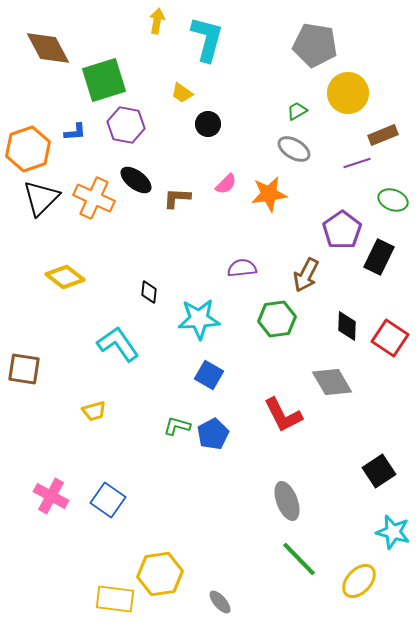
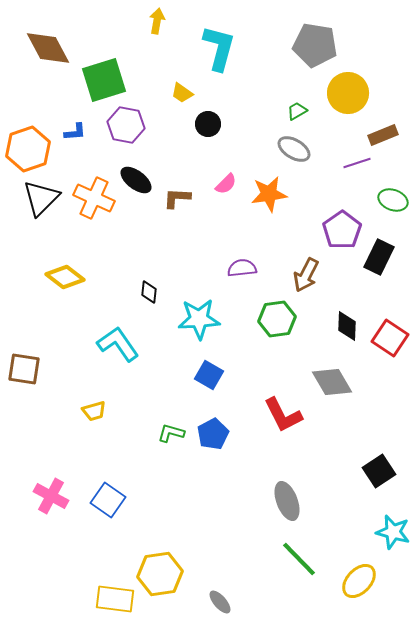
cyan L-shape at (207, 39): moved 12 px right, 9 px down
green L-shape at (177, 426): moved 6 px left, 7 px down
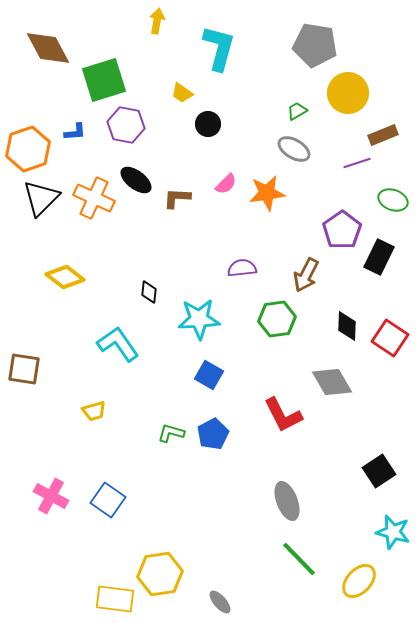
orange star at (269, 194): moved 2 px left, 1 px up
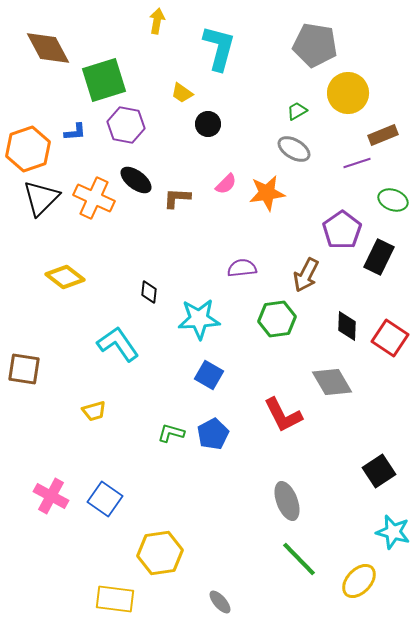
blue square at (108, 500): moved 3 px left, 1 px up
yellow hexagon at (160, 574): moved 21 px up
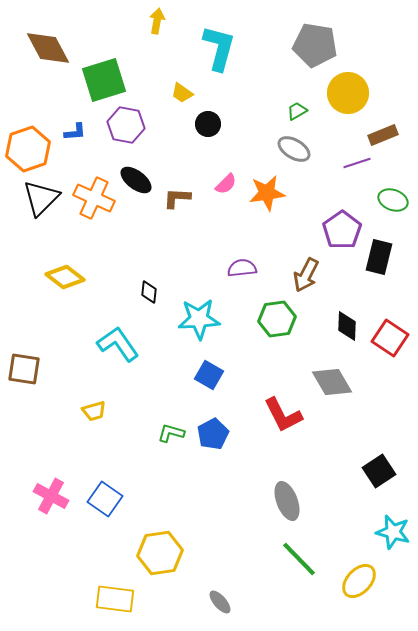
black rectangle at (379, 257): rotated 12 degrees counterclockwise
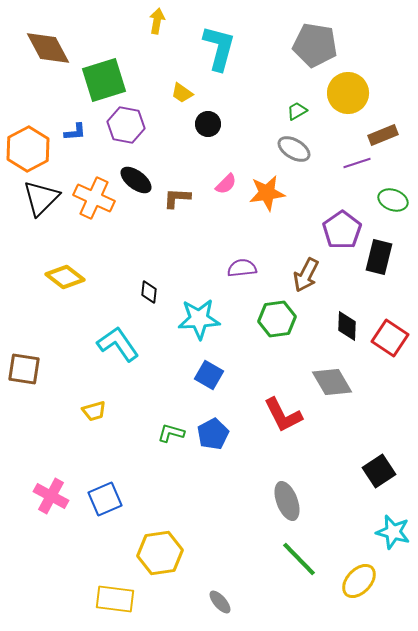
orange hexagon at (28, 149): rotated 9 degrees counterclockwise
blue square at (105, 499): rotated 32 degrees clockwise
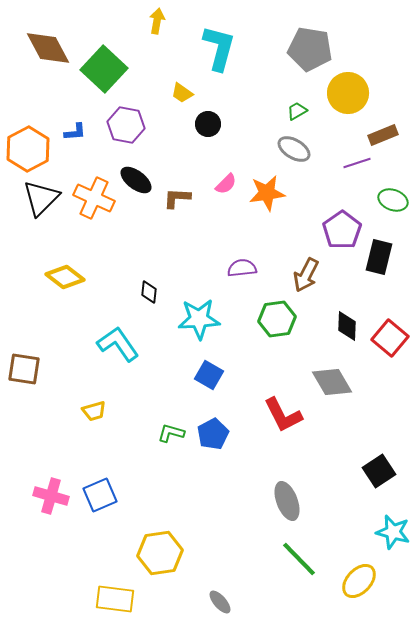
gray pentagon at (315, 45): moved 5 px left, 4 px down
green square at (104, 80): moved 11 px up; rotated 30 degrees counterclockwise
red square at (390, 338): rotated 6 degrees clockwise
pink cross at (51, 496): rotated 12 degrees counterclockwise
blue square at (105, 499): moved 5 px left, 4 px up
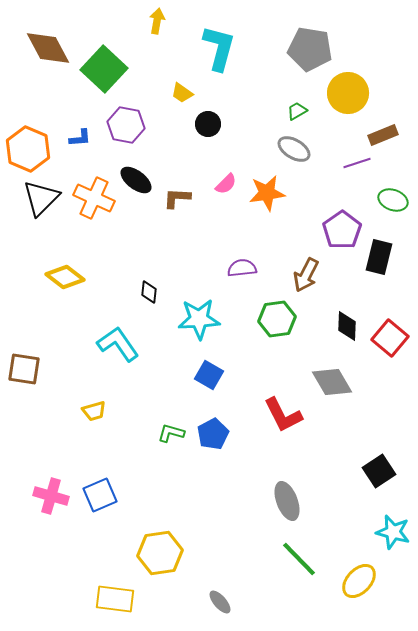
blue L-shape at (75, 132): moved 5 px right, 6 px down
orange hexagon at (28, 149): rotated 9 degrees counterclockwise
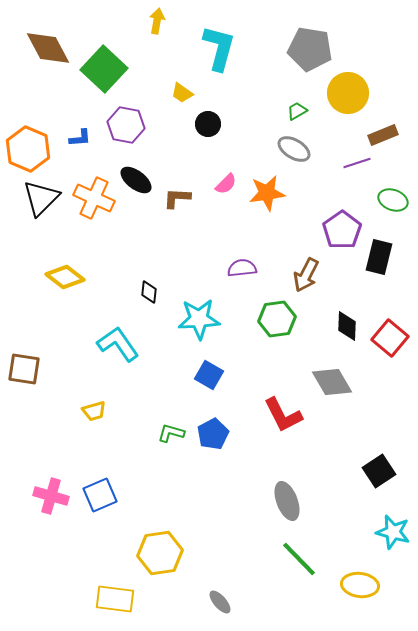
yellow ellipse at (359, 581): moved 1 px right, 4 px down; rotated 54 degrees clockwise
